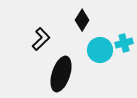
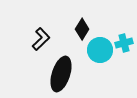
black diamond: moved 9 px down
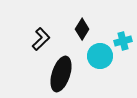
cyan cross: moved 1 px left, 2 px up
cyan circle: moved 6 px down
